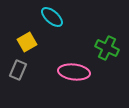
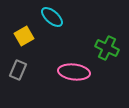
yellow square: moved 3 px left, 6 px up
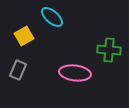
green cross: moved 2 px right, 2 px down; rotated 20 degrees counterclockwise
pink ellipse: moved 1 px right, 1 px down
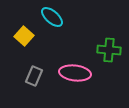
yellow square: rotated 18 degrees counterclockwise
gray rectangle: moved 16 px right, 6 px down
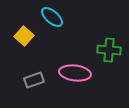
gray rectangle: moved 4 px down; rotated 48 degrees clockwise
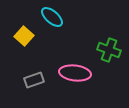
green cross: rotated 15 degrees clockwise
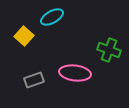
cyan ellipse: rotated 70 degrees counterclockwise
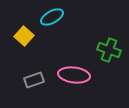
pink ellipse: moved 1 px left, 2 px down
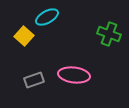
cyan ellipse: moved 5 px left
green cross: moved 16 px up
